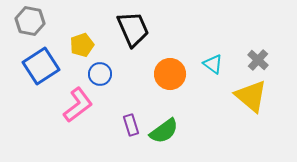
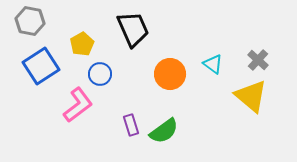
yellow pentagon: moved 1 px up; rotated 10 degrees counterclockwise
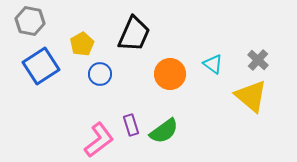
black trapezoid: moved 1 px right, 5 px down; rotated 48 degrees clockwise
pink L-shape: moved 21 px right, 35 px down
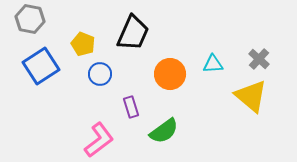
gray hexagon: moved 2 px up
black trapezoid: moved 1 px left, 1 px up
yellow pentagon: moved 1 px right; rotated 20 degrees counterclockwise
gray cross: moved 1 px right, 1 px up
cyan triangle: rotated 40 degrees counterclockwise
purple rectangle: moved 18 px up
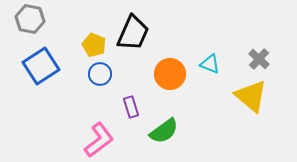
yellow pentagon: moved 11 px right, 1 px down
cyan triangle: moved 3 px left; rotated 25 degrees clockwise
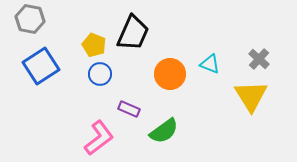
yellow triangle: rotated 18 degrees clockwise
purple rectangle: moved 2 px left, 2 px down; rotated 50 degrees counterclockwise
pink L-shape: moved 2 px up
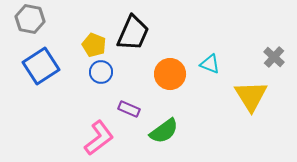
gray cross: moved 15 px right, 2 px up
blue circle: moved 1 px right, 2 px up
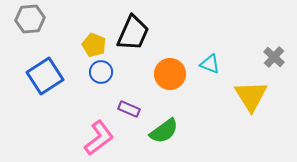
gray hexagon: rotated 16 degrees counterclockwise
blue square: moved 4 px right, 10 px down
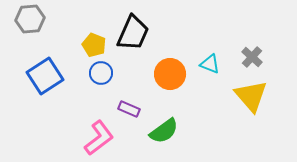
gray cross: moved 22 px left
blue circle: moved 1 px down
yellow triangle: rotated 9 degrees counterclockwise
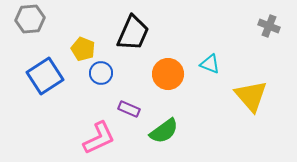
yellow pentagon: moved 11 px left, 4 px down
gray cross: moved 17 px right, 31 px up; rotated 20 degrees counterclockwise
orange circle: moved 2 px left
pink L-shape: rotated 12 degrees clockwise
